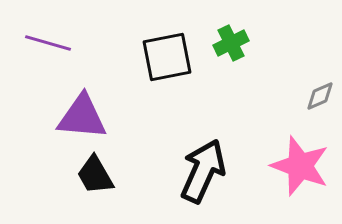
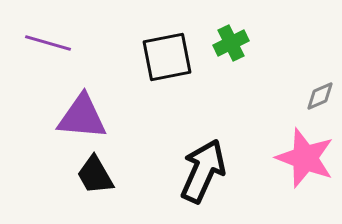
pink star: moved 5 px right, 8 px up
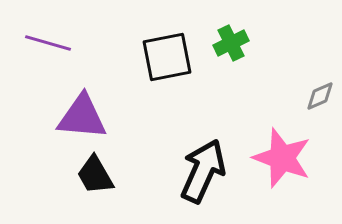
pink star: moved 23 px left
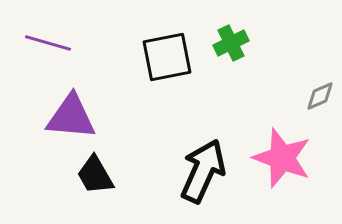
purple triangle: moved 11 px left
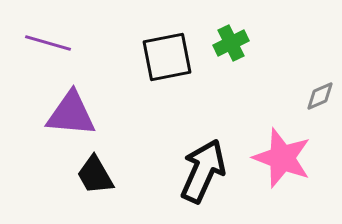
purple triangle: moved 3 px up
